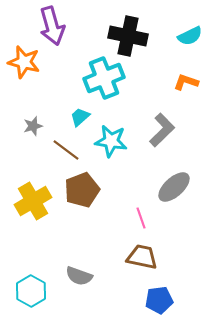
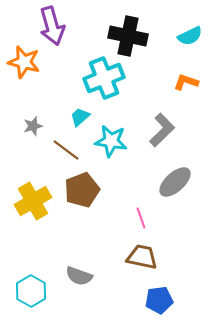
gray ellipse: moved 1 px right, 5 px up
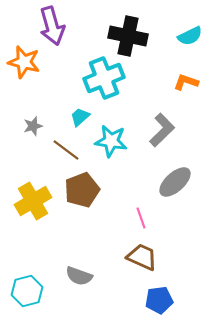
brown trapezoid: rotated 12 degrees clockwise
cyan hexagon: moved 4 px left; rotated 16 degrees clockwise
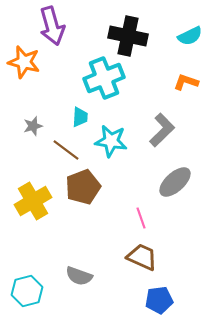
cyan trapezoid: rotated 135 degrees clockwise
brown pentagon: moved 1 px right, 3 px up
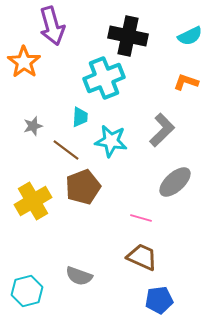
orange star: rotated 20 degrees clockwise
pink line: rotated 55 degrees counterclockwise
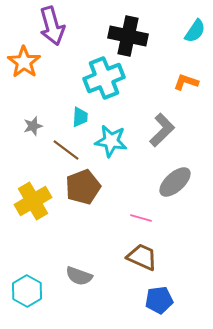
cyan semicircle: moved 5 px right, 5 px up; rotated 30 degrees counterclockwise
cyan hexagon: rotated 16 degrees counterclockwise
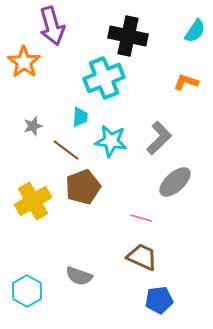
gray L-shape: moved 3 px left, 8 px down
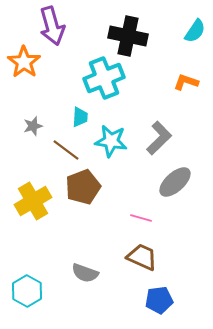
gray semicircle: moved 6 px right, 3 px up
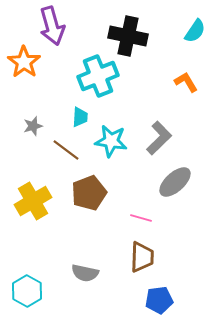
cyan cross: moved 6 px left, 2 px up
orange L-shape: rotated 40 degrees clockwise
brown pentagon: moved 6 px right, 6 px down
brown trapezoid: rotated 68 degrees clockwise
gray semicircle: rotated 8 degrees counterclockwise
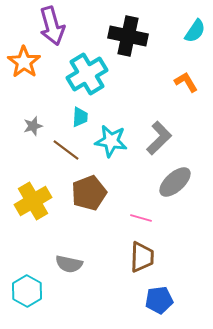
cyan cross: moved 11 px left, 2 px up; rotated 9 degrees counterclockwise
gray semicircle: moved 16 px left, 9 px up
